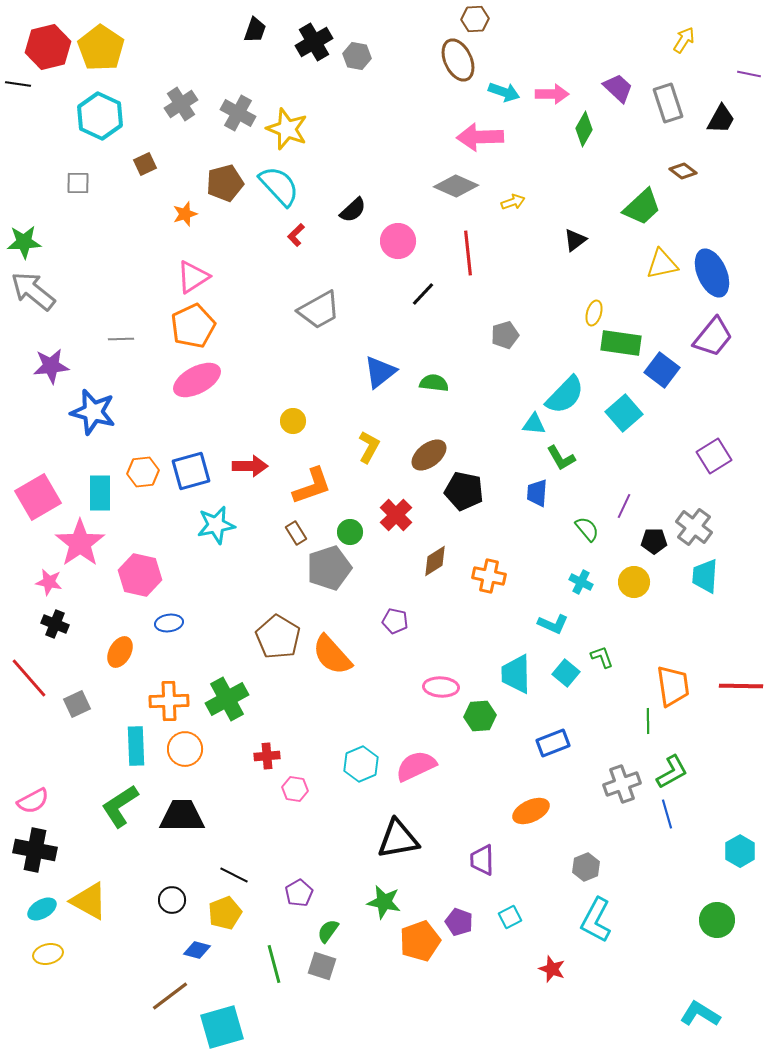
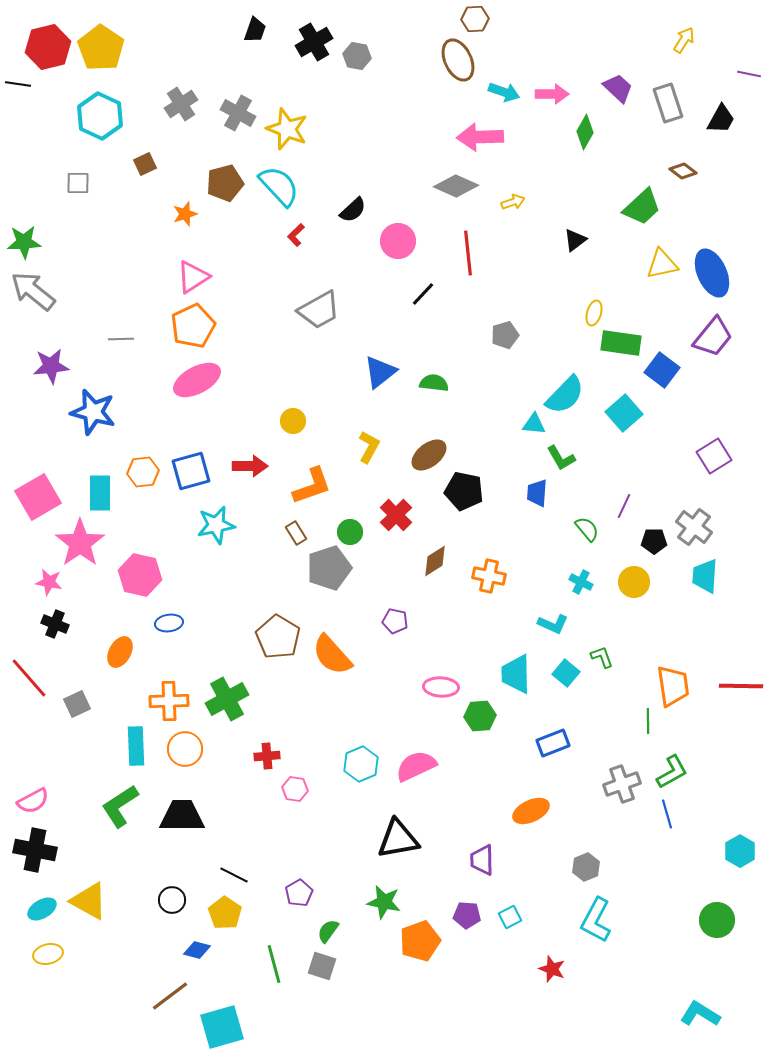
green diamond at (584, 129): moved 1 px right, 3 px down
yellow pentagon at (225, 913): rotated 16 degrees counterclockwise
purple pentagon at (459, 922): moved 8 px right, 7 px up; rotated 16 degrees counterclockwise
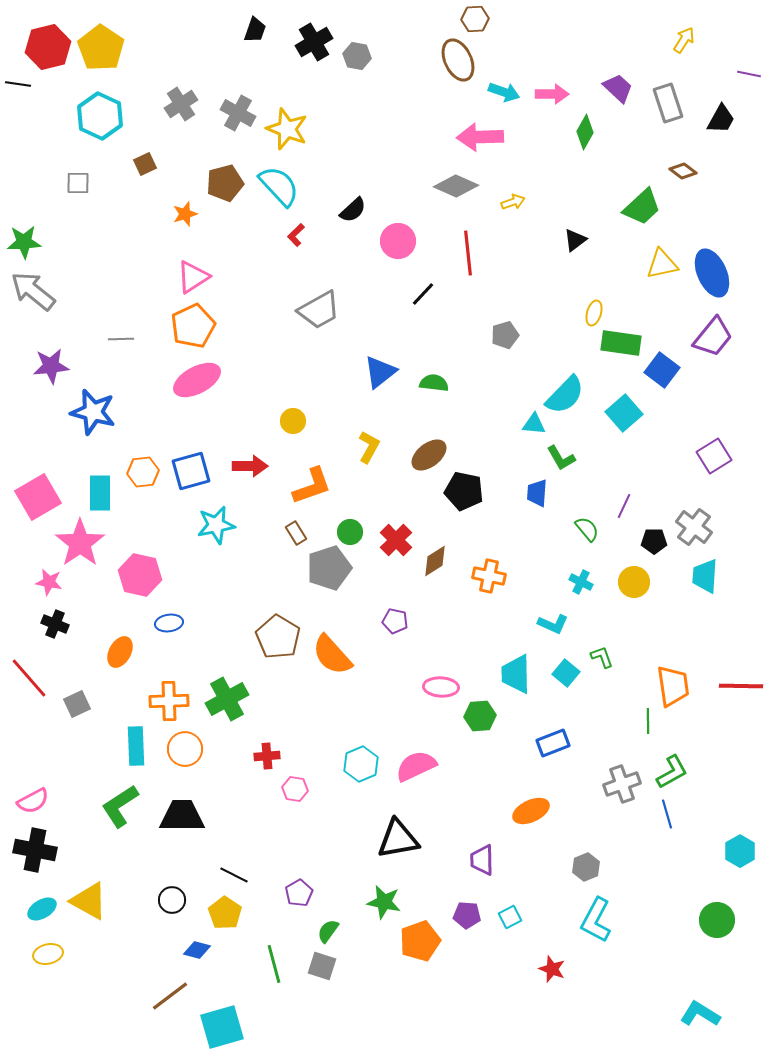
red cross at (396, 515): moved 25 px down
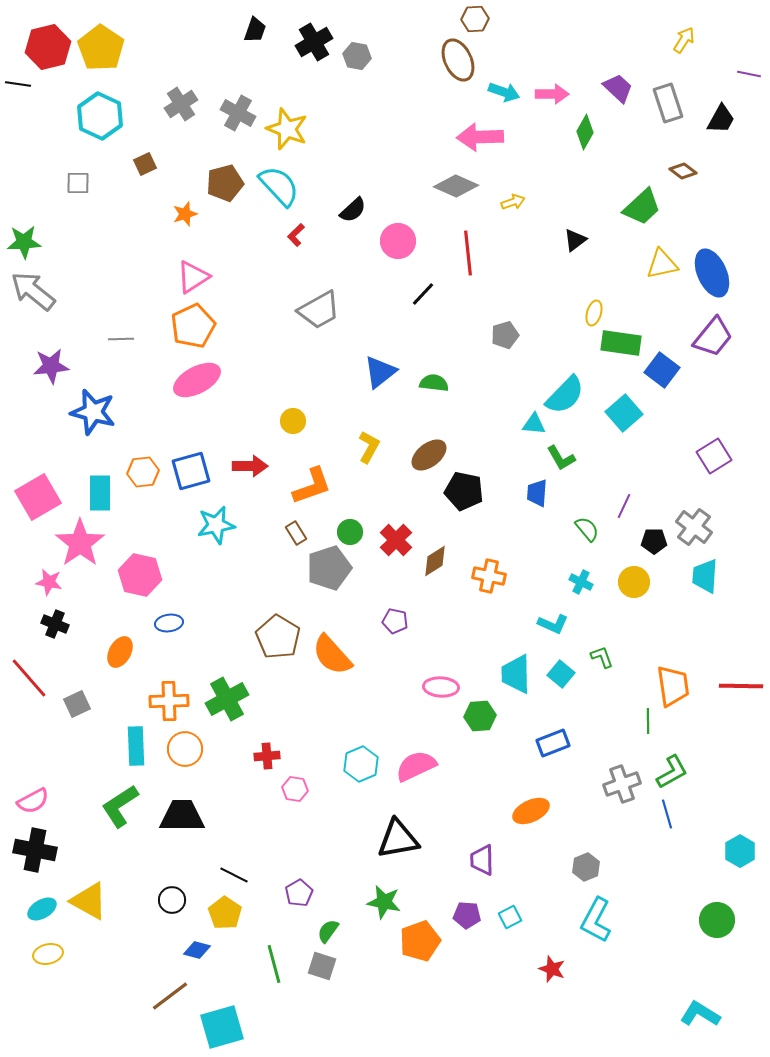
cyan square at (566, 673): moved 5 px left, 1 px down
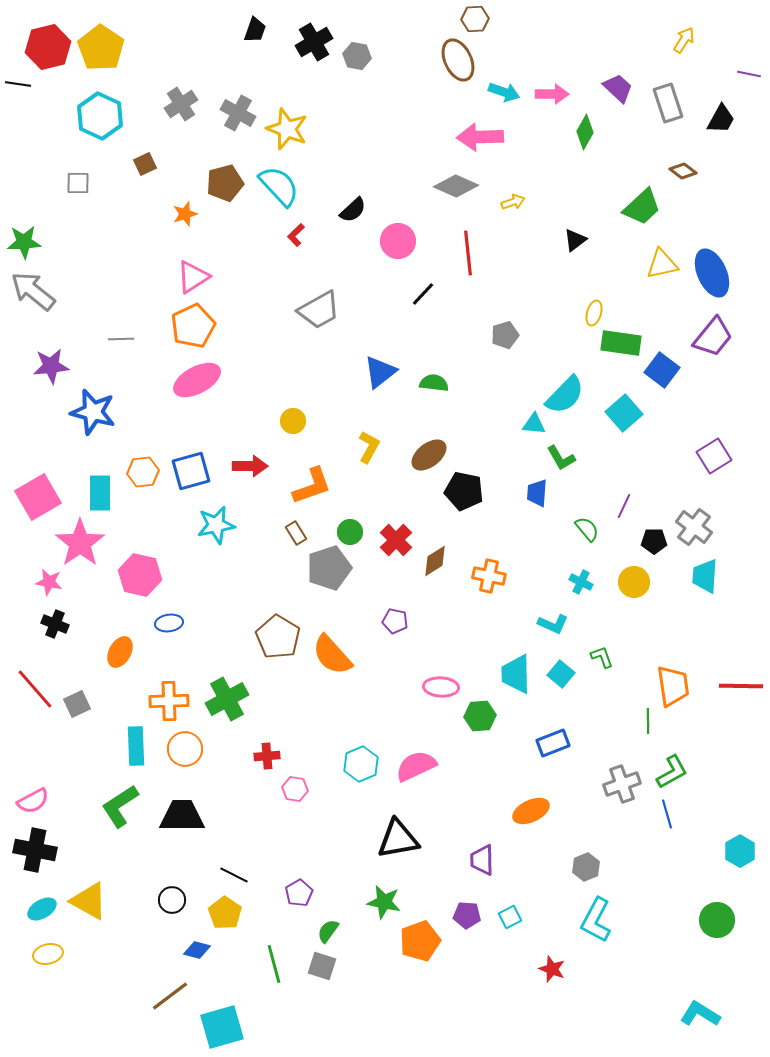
red line at (29, 678): moved 6 px right, 11 px down
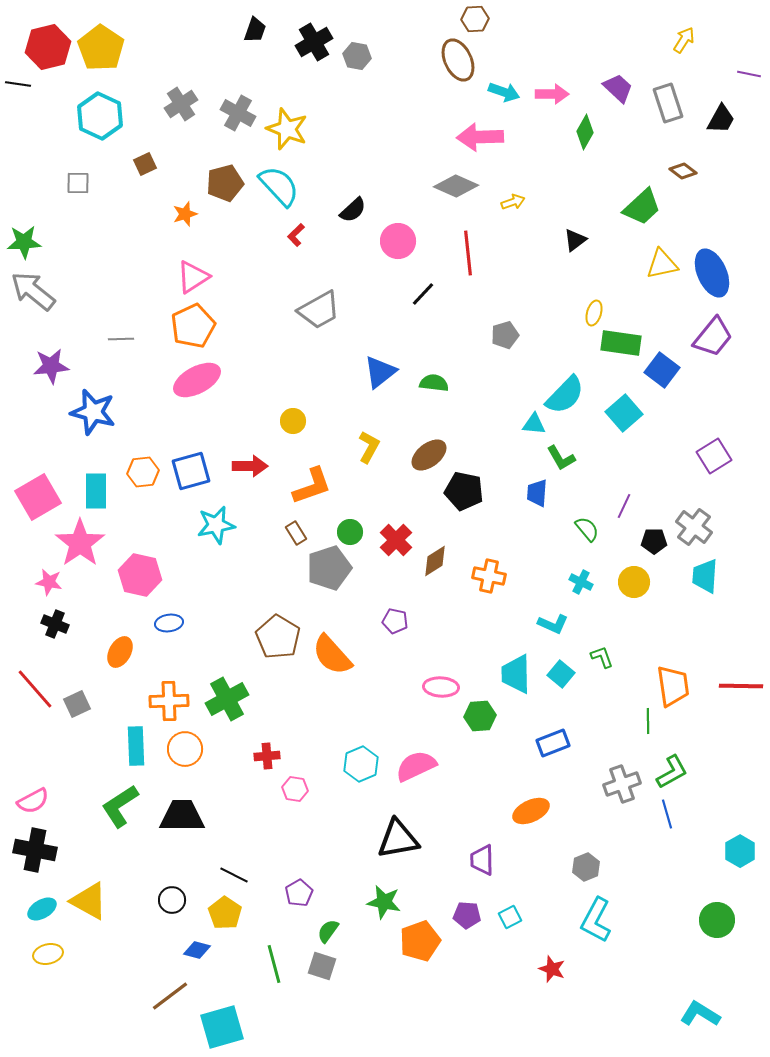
cyan rectangle at (100, 493): moved 4 px left, 2 px up
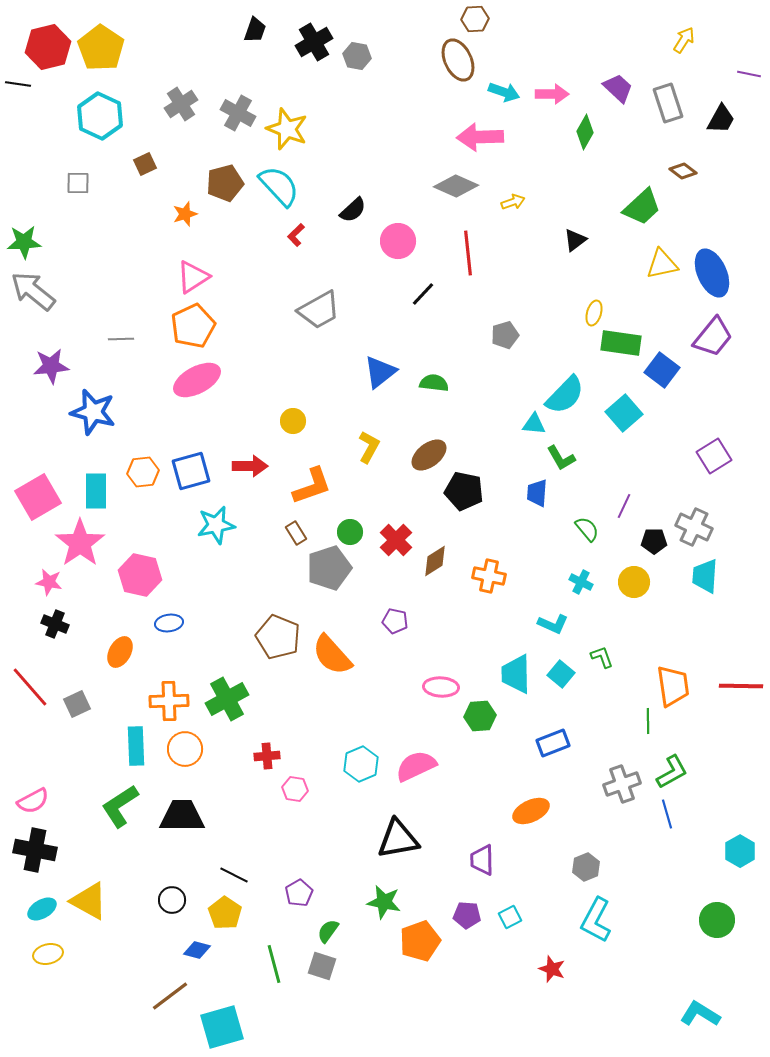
gray cross at (694, 527): rotated 12 degrees counterclockwise
brown pentagon at (278, 637): rotated 9 degrees counterclockwise
red line at (35, 689): moved 5 px left, 2 px up
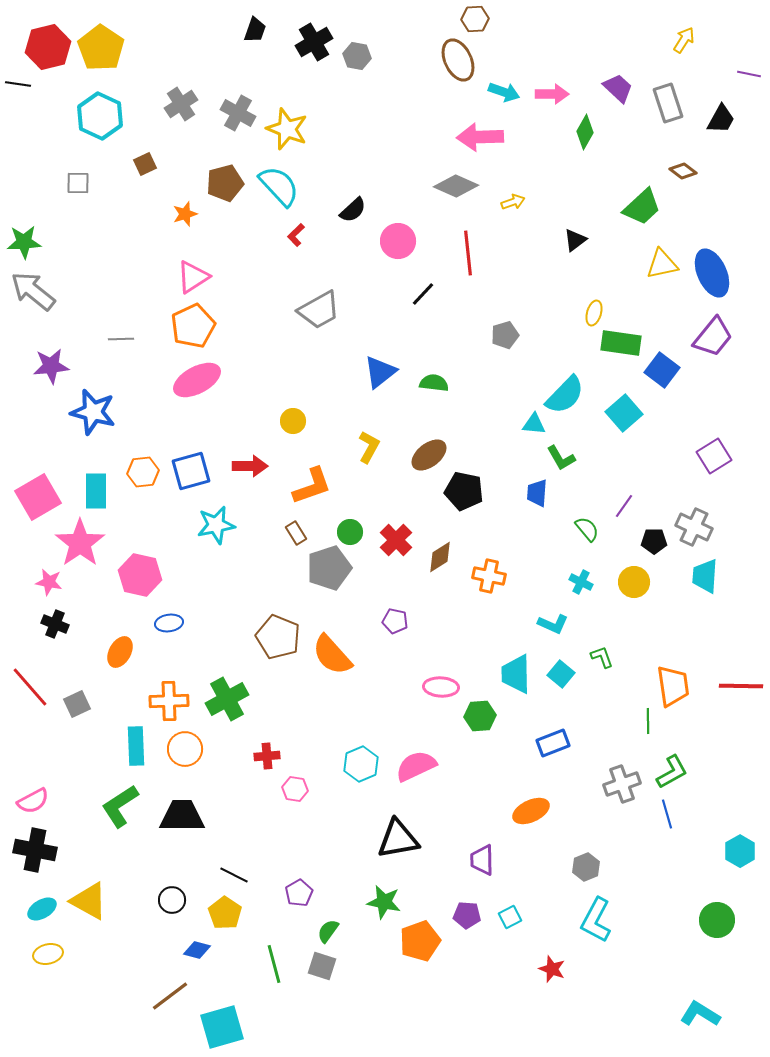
purple line at (624, 506): rotated 10 degrees clockwise
brown diamond at (435, 561): moved 5 px right, 4 px up
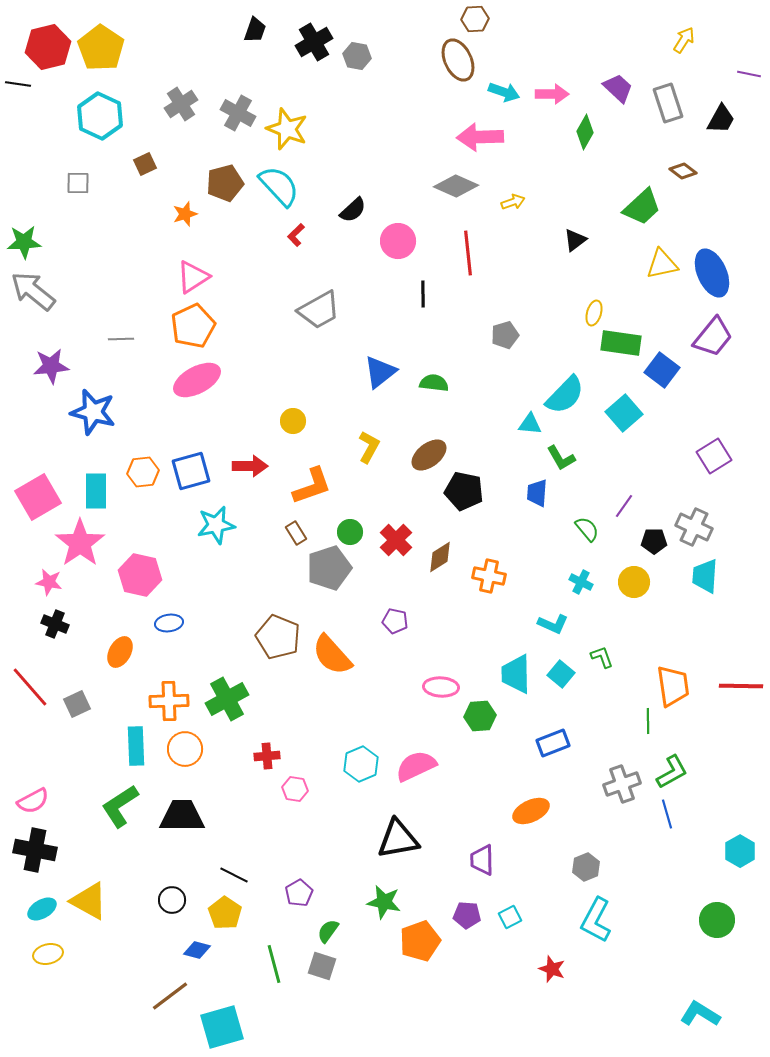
black line at (423, 294): rotated 44 degrees counterclockwise
cyan triangle at (534, 424): moved 4 px left
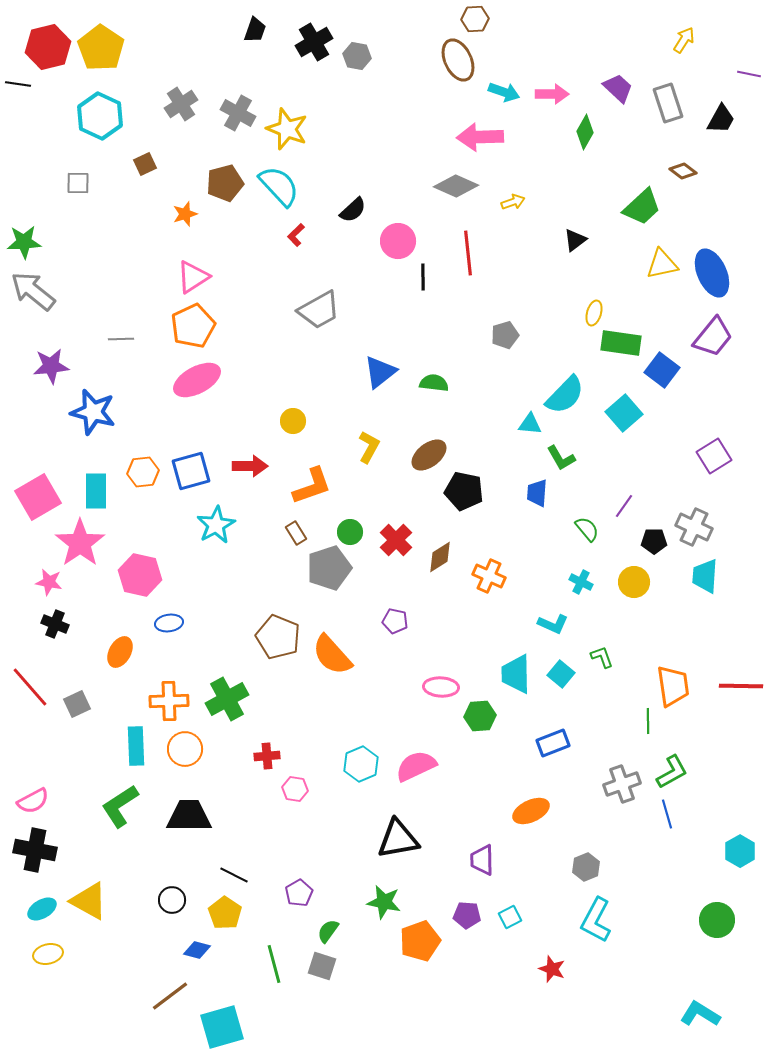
black line at (423, 294): moved 17 px up
cyan star at (216, 525): rotated 18 degrees counterclockwise
orange cross at (489, 576): rotated 12 degrees clockwise
black trapezoid at (182, 816): moved 7 px right
